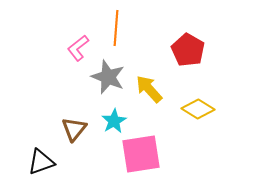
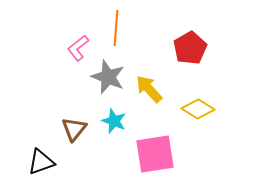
red pentagon: moved 2 px right, 2 px up; rotated 12 degrees clockwise
cyan star: rotated 20 degrees counterclockwise
pink square: moved 14 px right
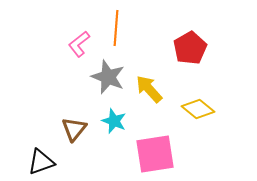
pink L-shape: moved 1 px right, 4 px up
yellow diamond: rotated 8 degrees clockwise
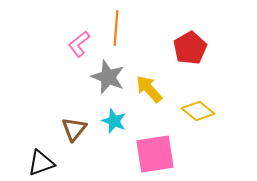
yellow diamond: moved 2 px down
black triangle: moved 1 px down
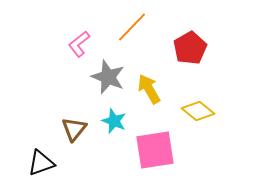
orange line: moved 16 px right, 1 px up; rotated 40 degrees clockwise
yellow arrow: rotated 12 degrees clockwise
pink square: moved 4 px up
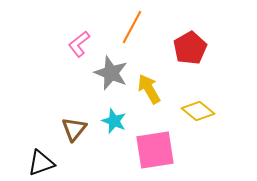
orange line: rotated 16 degrees counterclockwise
gray star: moved 3 px right, 4 px up
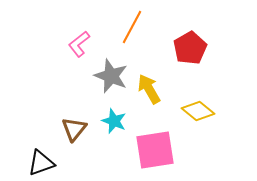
gray star: moved 3 px down
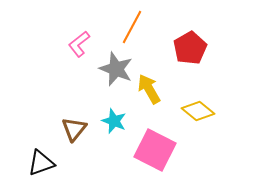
gray star: moved 5 px right, 7 px up
pink square: rotated 36 degrees clockwise
